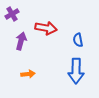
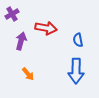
orange arrow: rotated 56 degrees clockwise
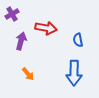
blue arrow: moved 2 px left, 2 px down
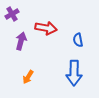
orange arrow: moved 3 px down; rotated 72 degrees clockwise
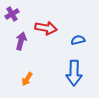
blue semicircle: rotated 88 degrees clockwise
orange arrow: moved 1 px left, 2 px down
